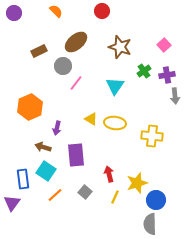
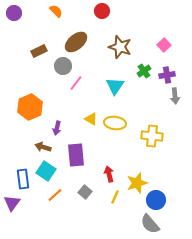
gray semicircle: rotated 40 degrees counterclockwise
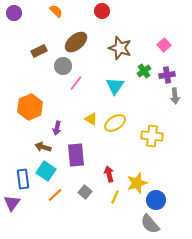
brown star: moved 1 px down
yellow ellipse: rotated 40 degrees counterclockwise
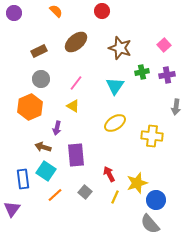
gray circle: moved 22 px left, 13 px down
green cross: moved 2 px left, 1 px down; rotated 24 degrees clockwise
gray arrow: moved 1 px right, 11 px down; rotated 14 degrees clockwise
yellow triangle: moved 18 px left, 13 px up
red arrow: rotated 14 degrees counterclockwise
purple triangle: moved 6 px down
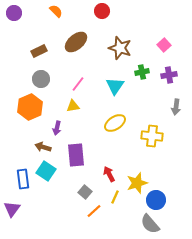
purple cross: moved 2 px right
pink line: moved 2 px right, 1 px down
yellow triangle: rotated 40 degrees counterclockwise
orange line: moved 39 px right, 16 px down
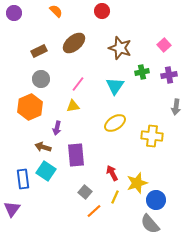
brown ellipse: moved 2 px left, 1 px down
red arrow: moved 3 px right, 1 px up
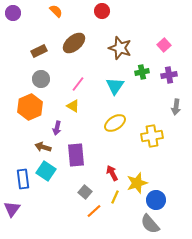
purple circle: moved 1 px left
yellow triangle: rotated 40 degrees clockwise
yellow cross: rotated 15 degrees counterclockwise
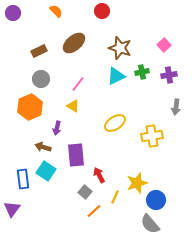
cyan triangle: moved 1 px right, 10 px up; rotated 30 degrees clockwise
red arrow: moved 13 px left, 2 px down
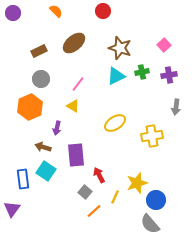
red circle: moved 1 px right
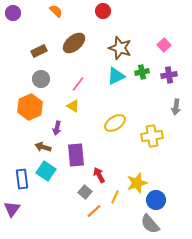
blue rectangle: moved 1 px left
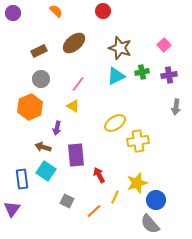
yellow cross: moved 14 px left, 5 px down
gray square: moved 18 px left, 9 px down; rotated 16 degrees counterclockwise
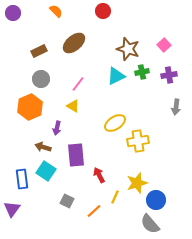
brown star: moved 8 px right, 1 px down
